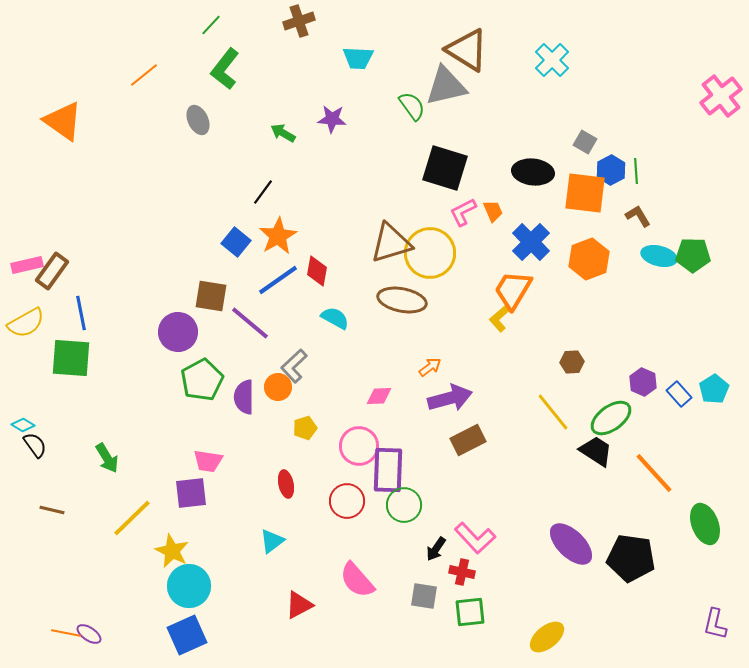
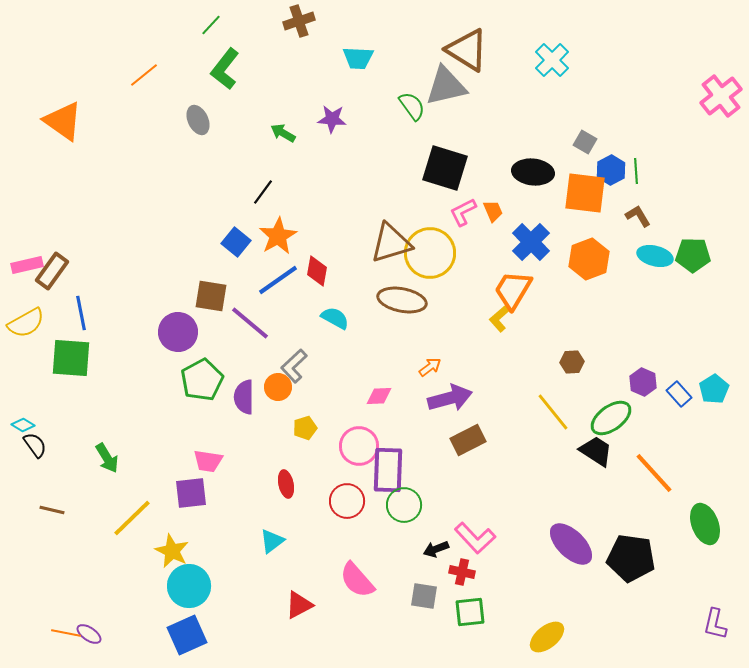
cyan ellipse at (659, 256): moved 4 px left
black arrow at (436, 549): rotated 35 degrees clockwise
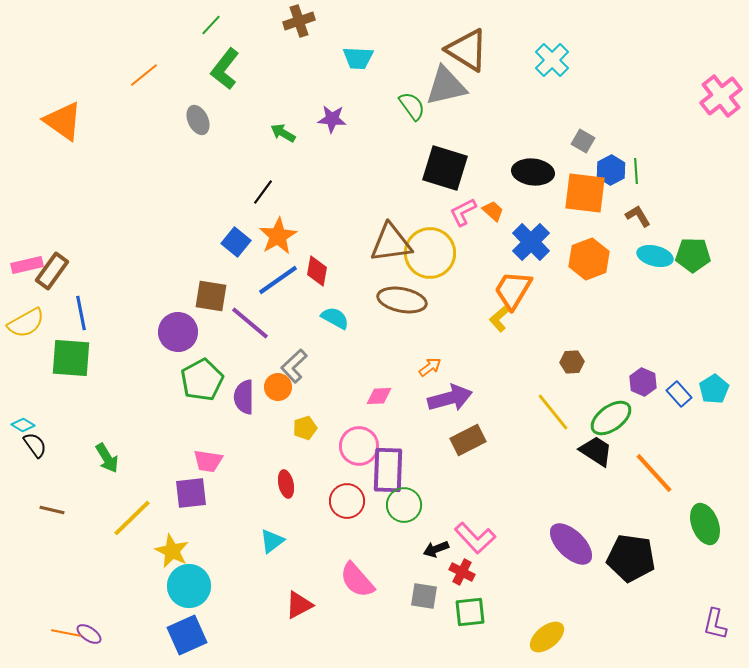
gray square at (585, 142): moved 2 px left, 1 px up
orange trapezoid at (493, 211): rotated 25 degrees counterclockwise
brown triangle at (391, 243): rotated 9 degrees clockwise
red cross at (462, 572): rotated 15 degrees clockwise
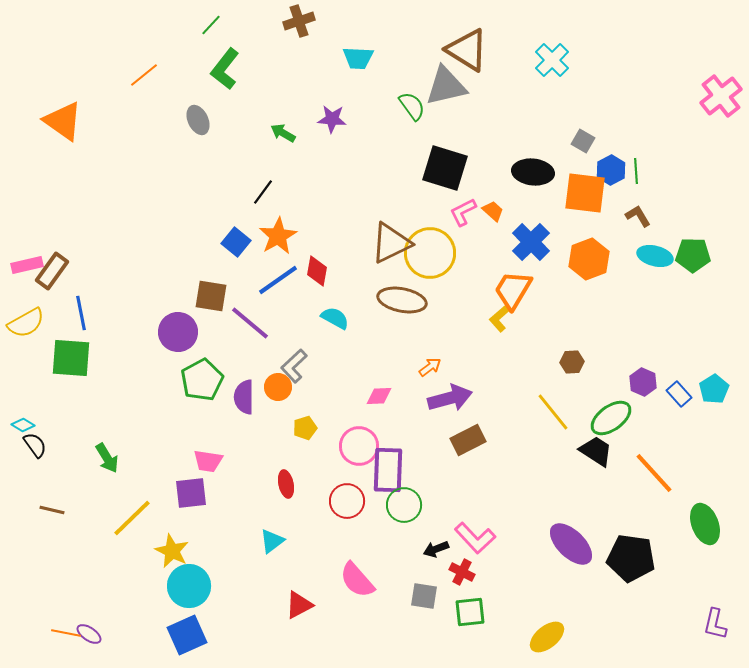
brown triangle at (391, 243): rotated 18 degrees counterclockwise
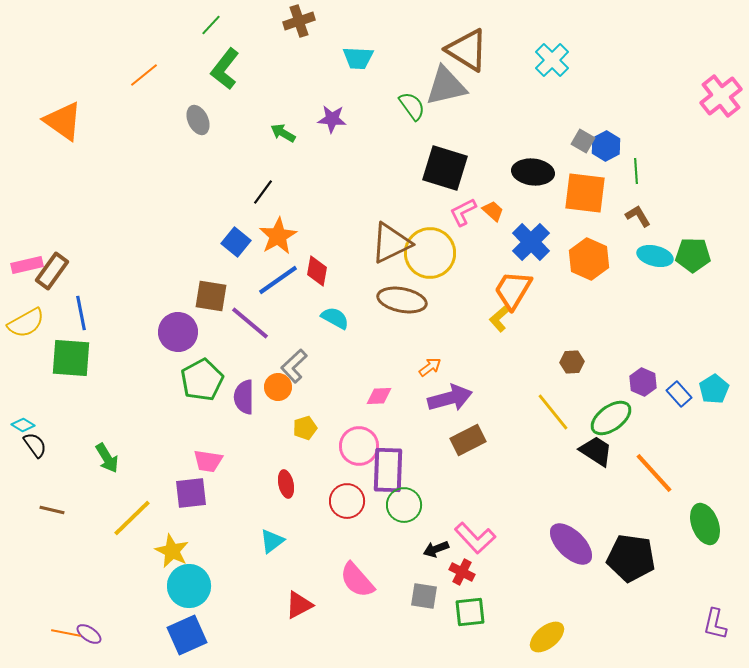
blue hexagon at (611, 170): moved 5 px left, 24 px up
orange hexagon at (589, 259): rotated 15 degrees counterclockwise
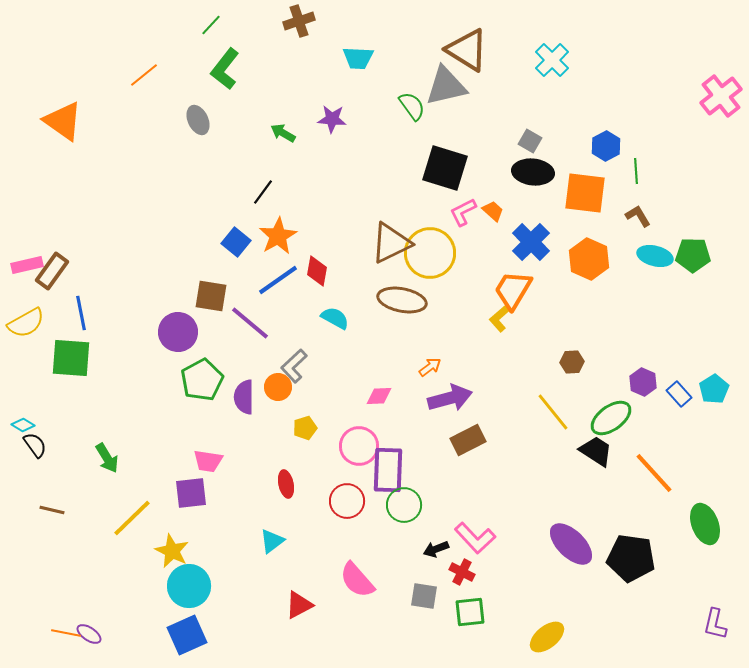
gray square at (583, 141): moved 53 px left
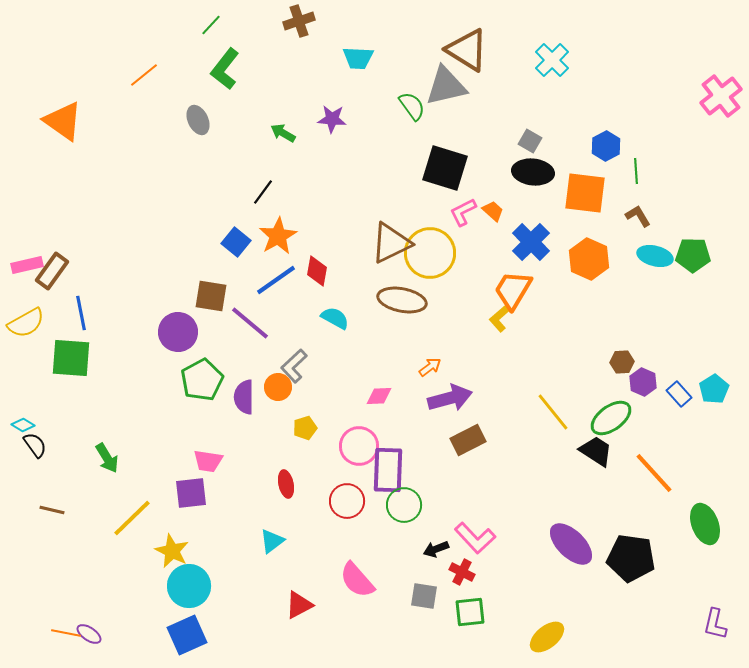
blue line at (278, 280): moved 2 px left
brown hexagon at (572, 362): moved 50 px right
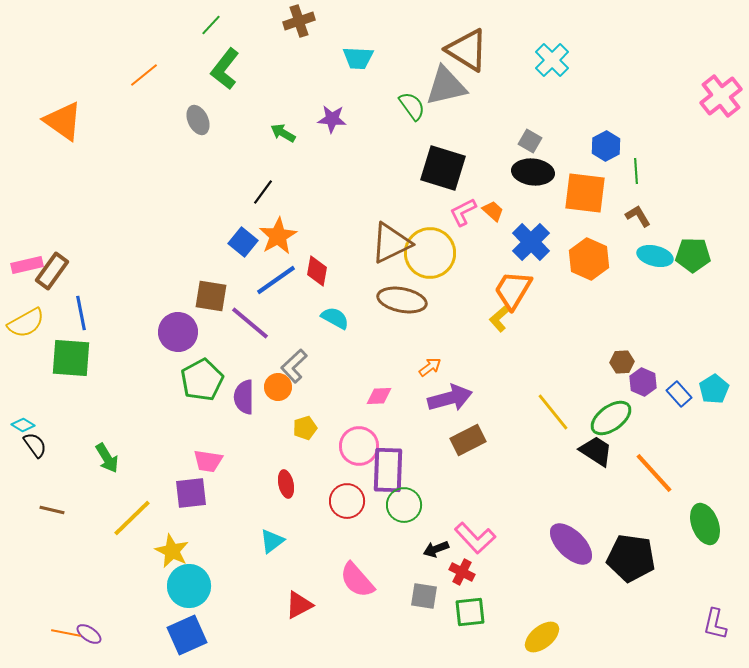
black square at (445, 168): moved 2 px left
blue square at (236, 242): moved 7 px right
yellow ellipse at (547, 637): moved 5 px left
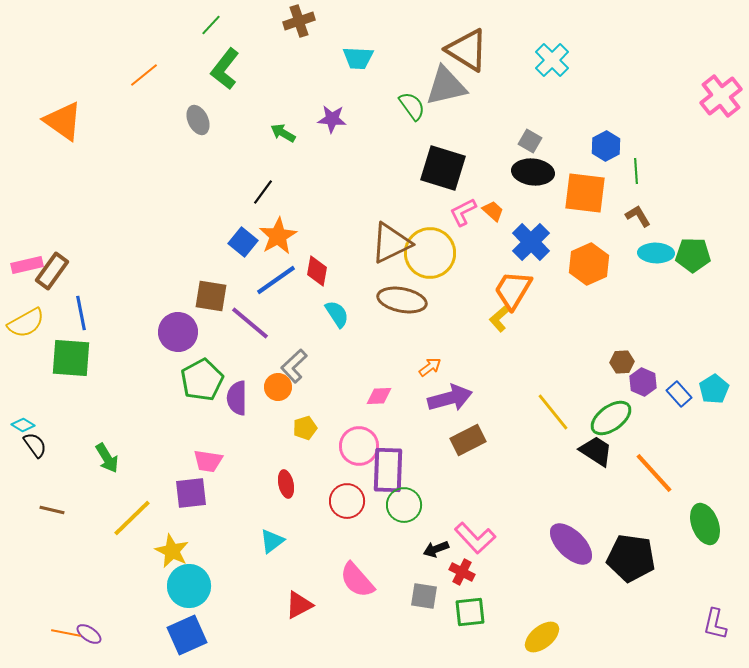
cyan ellipse at (655, 256): moved 1 px right, 3 px up; rotated 12 degrees counterclockwise
orange hexagon at (589, 259): moved 5 px down; rotated 12 degrees clockwise
cyan semicircle at (335, 318): moved 2 px right, 4 px up; rotated 28 degrees clockwise
purple semicircle at (244, 397): moved 7 px left, 1 px down
